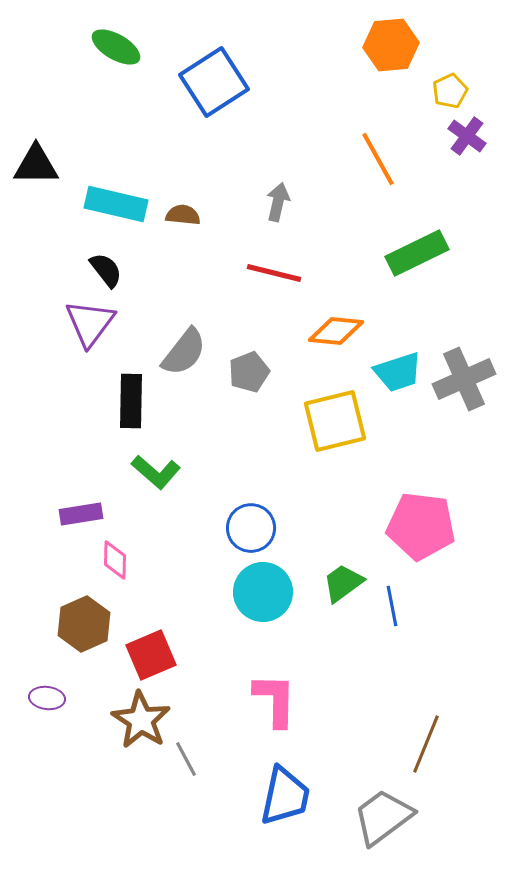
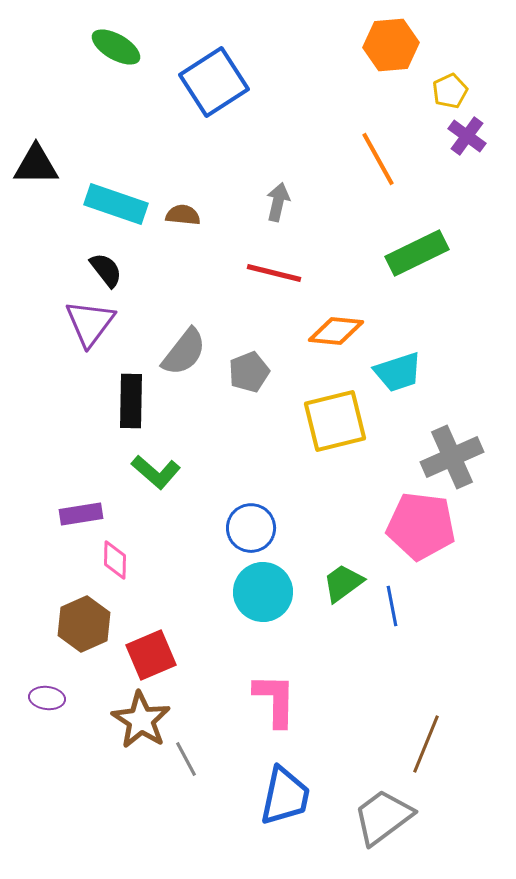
cyan rectangle: rotated 6 degrees clockwise
gray cross: moved 12 px left, 78 px down
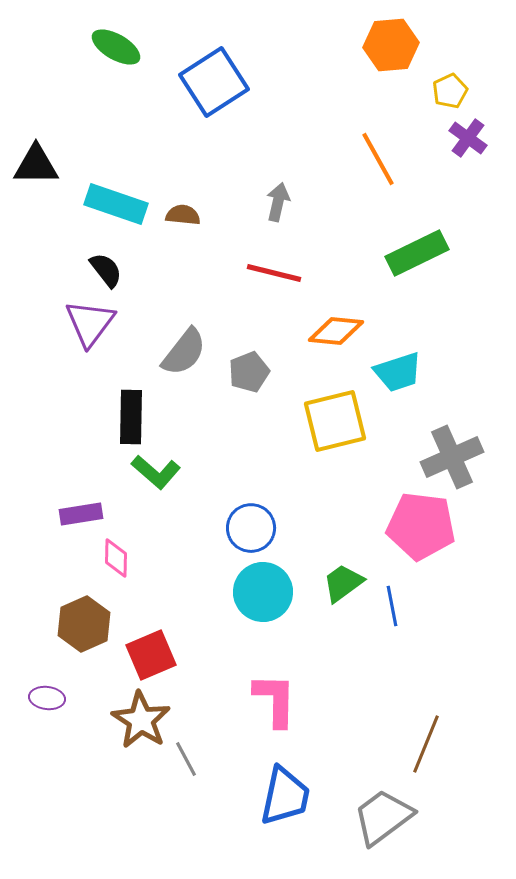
purple cross: moved 1 px right, 2 px down
black rectangle: moved 16 px down
pink diamond: moved 1 px right, 2 px up
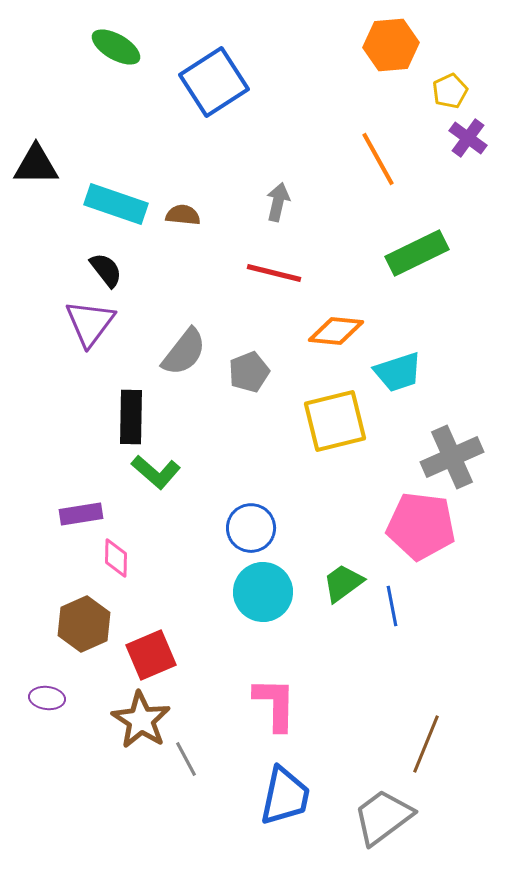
pink L-shape: moved 4 px down
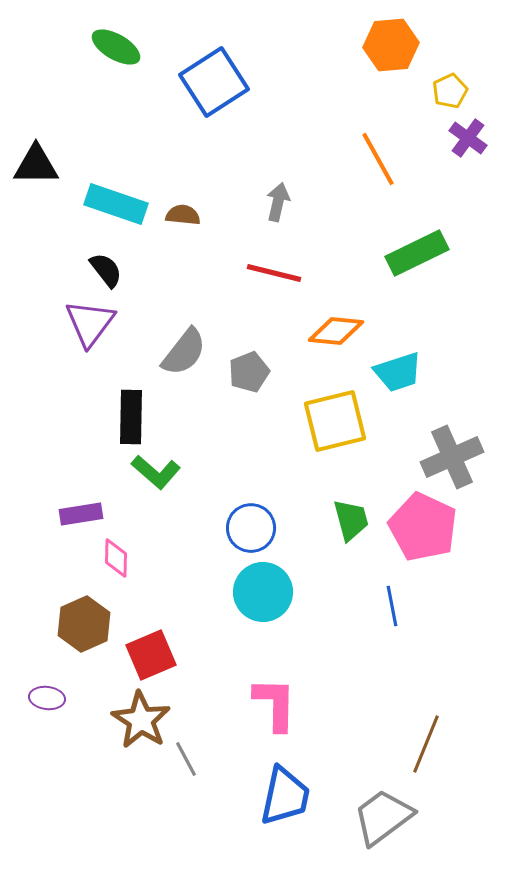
pink pentagon: moved 2 px right, 1 px down; rotated 18 degrees clockwise
green trapezoid: moved 8 px right, 63 px up; rotated 111 degrees clockwise
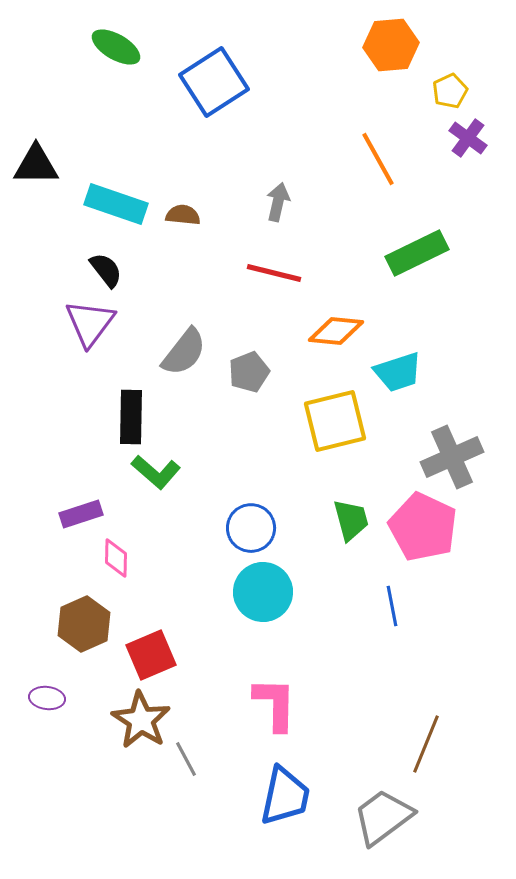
purple rectangle: rotated 9 degrees counterclockwise
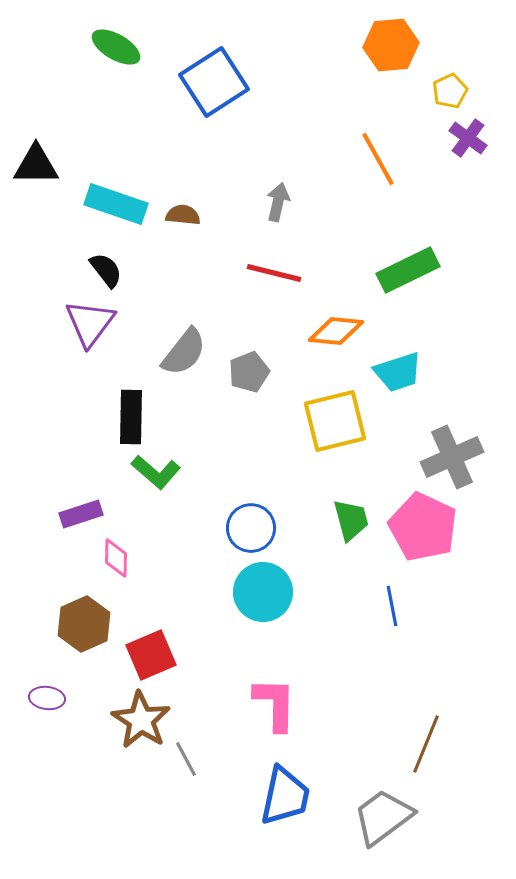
green rectangle: moved 9 px left, 17 px down
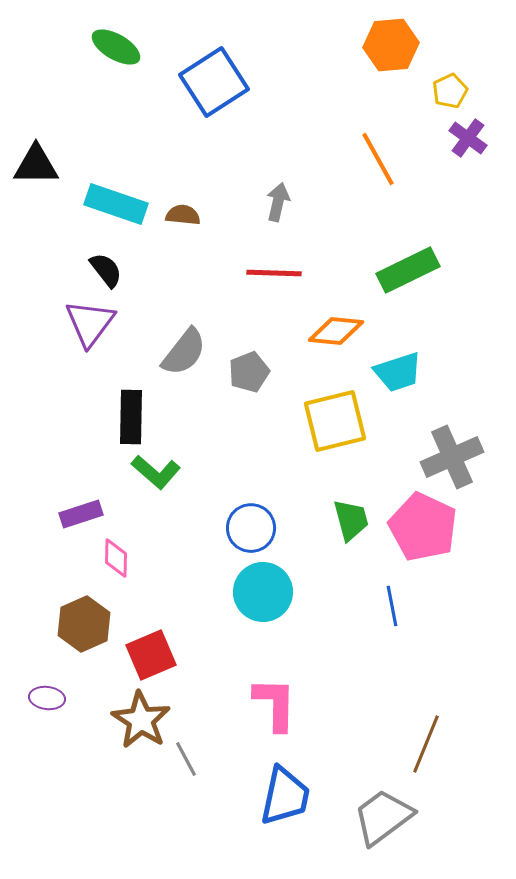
red line: rotated 12 degrees counterclockwise
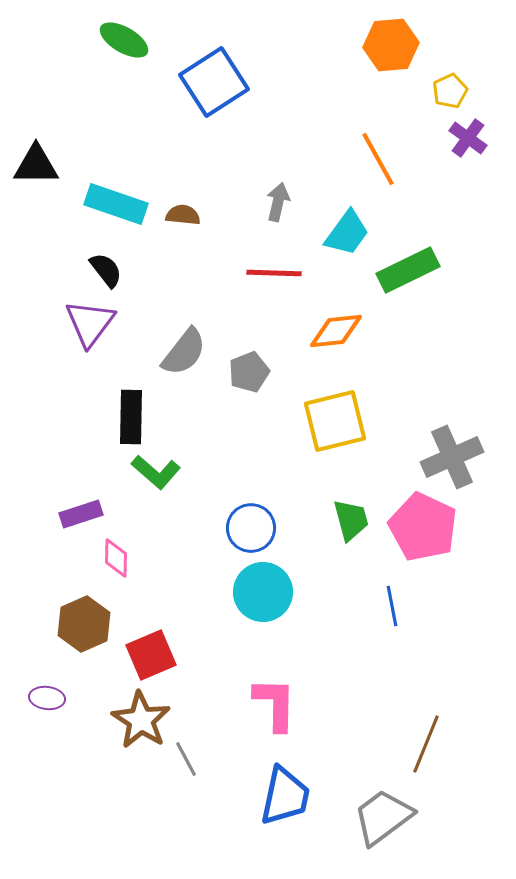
green ellipse: moved 8 px right, 7 px up
orange diamond: rotated 12 degrees counterclockwise
cyan trapezoid: moved 51 px left, 139 px up; rotated 36 degrees counterclockwise
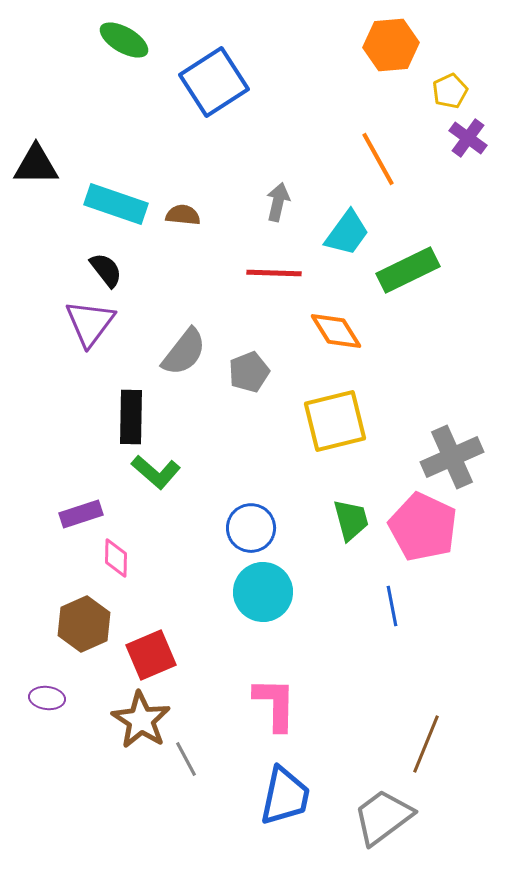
orange diamond: rotated 64 degrees clockwise
